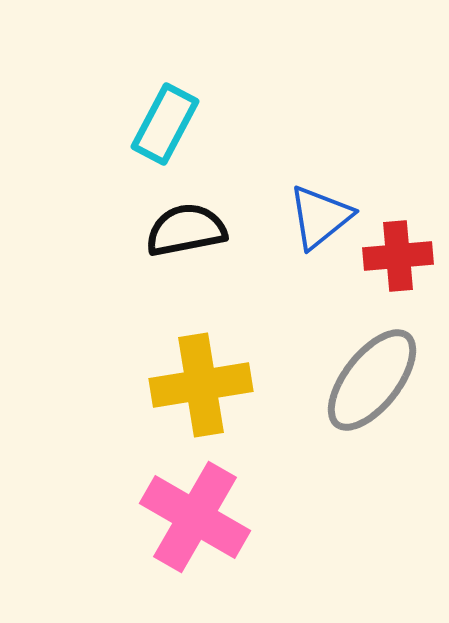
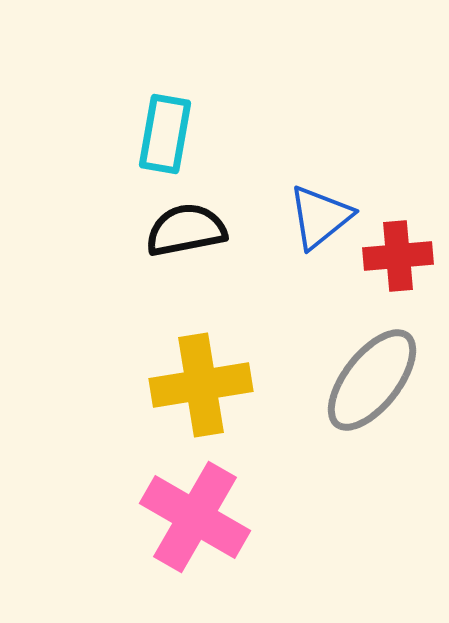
cyan rectangle: moved 10 px down; rotated 18 degrees counterclockwise
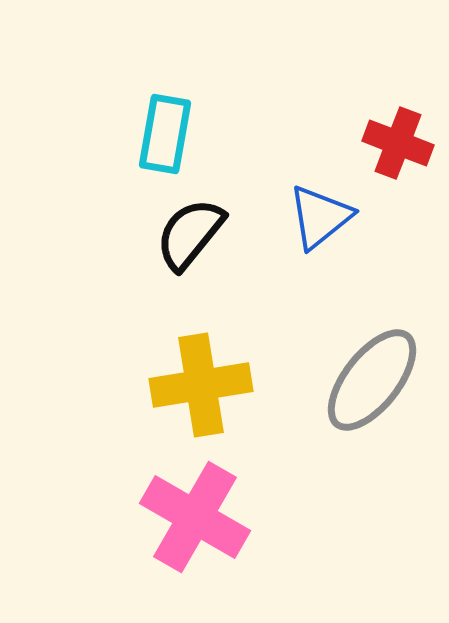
black semicircle: moved 4 px right, 4 px down; rotated 40 degrees counterclockwise
red cross: moved 113 px up; rotated 26 degrees clockwise
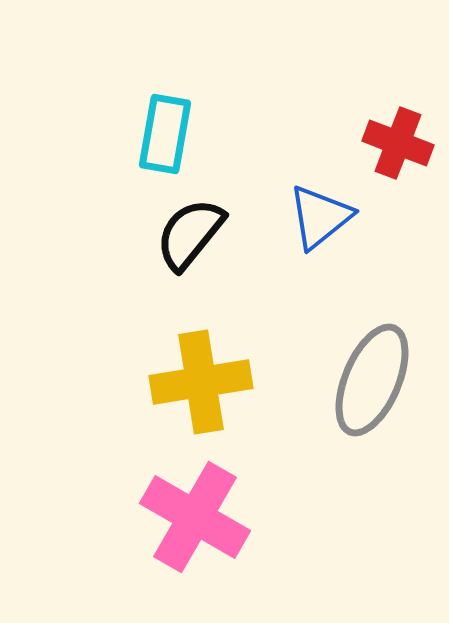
gray ellipse: rotated 15 degrees counterclockwise
yellow cross: moved 3 px up
